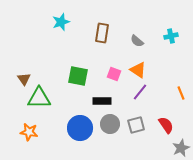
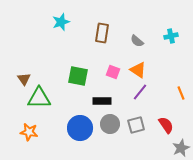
pink square: moved 1 px left, 2 px up
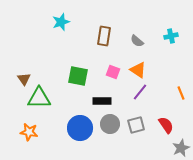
brown rectangle: moved 2 px right, 3 px down
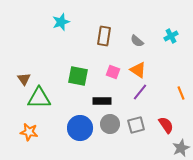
cyan cross: rotated 16 degrees counterclockwise
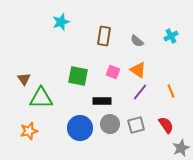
orange line: moved 10 px left, 2 px up
green triangle: moved 2 px right
orange star: moved 1 px up; rotated 24 degrees counterclockwise
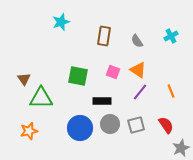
gray semicircle: rotated 16 degrees clockwise
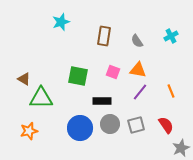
orange triangle: rotated 24 degrees counterclockwise
brown triangle: rotated 24 degrees counterclockwise
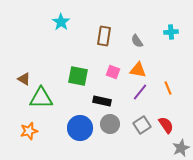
cyan star: rotated 18 degrees counterclockwise
cyan cross: moved 4 px up; rotated 24 degrees clockwise
orange line: moved 3 px left, 3 px up
black rectangle: rotated 12 degrees clockwise
gray square: moved 6 px right; rotated 18 degrees counterclockwise
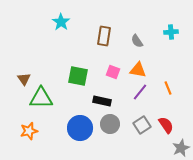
brown triangle: rotated 24 degrees clockwise
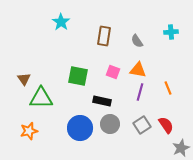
purple line: rotated 24 degrees counterclockwise
